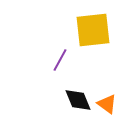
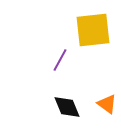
black diamond: moved 11 px left, 7 px down
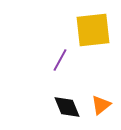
orange triangle: moved 6 px left, 1 px down; rotated 45 degrees clockwise
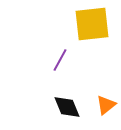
yellow square: moved 1 px left, 6 px up
orange triangle: moved 5 px right
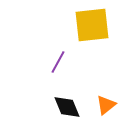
yellow square: moved 1 px down
purple line: moved 2 px left, 2 px down
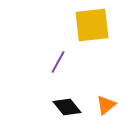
black diamond: rotated 16 degrees counterclockwise
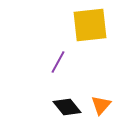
yellow square: moved 2 px left
orange triangle: moved 5 px left; rotated 10 degrees counterclockwise
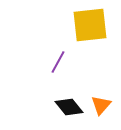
black diamond: moved 2 px right
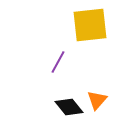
orange triangle: moved 4 px left, 5 px up
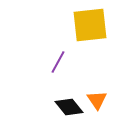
orange triangle: rotated 15 degrees counterclockwise
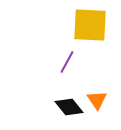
yellow square: rotated 9 degrees clockwise
purple line: moved 9 px right
